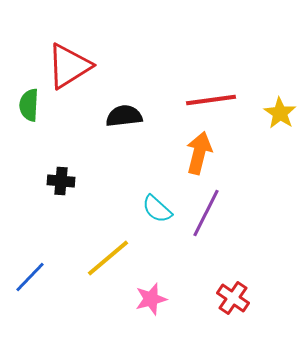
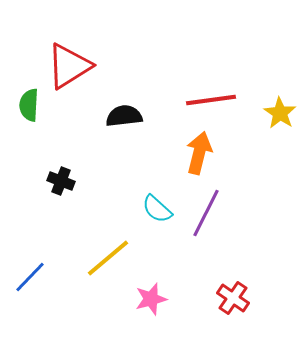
black cross: rotated 16 degrees clockwise
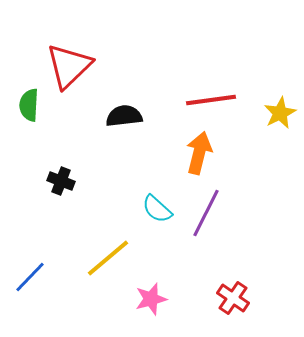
red triangle: rotated 12 degrees counterclockwise
yellow star: rotated 12 degrees clockwise
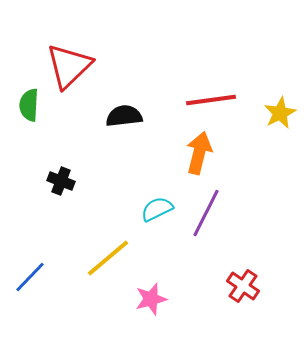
cyan semicircle: rotated 112 degrees clockwise
red cross: moved 10 px right, 12 px up
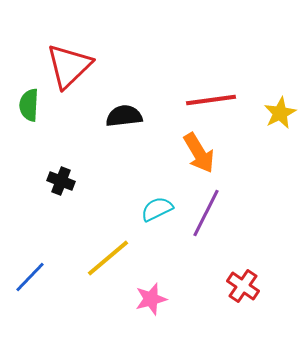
orange arrow: rotated 135 degrees clockwise
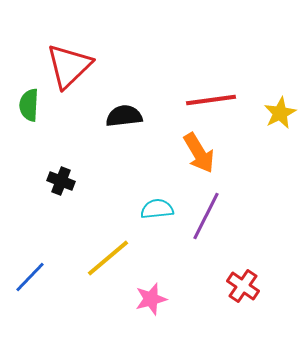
cyan semicircle: rotated 20 degrees clockwise
purple line: moved 3 px down
